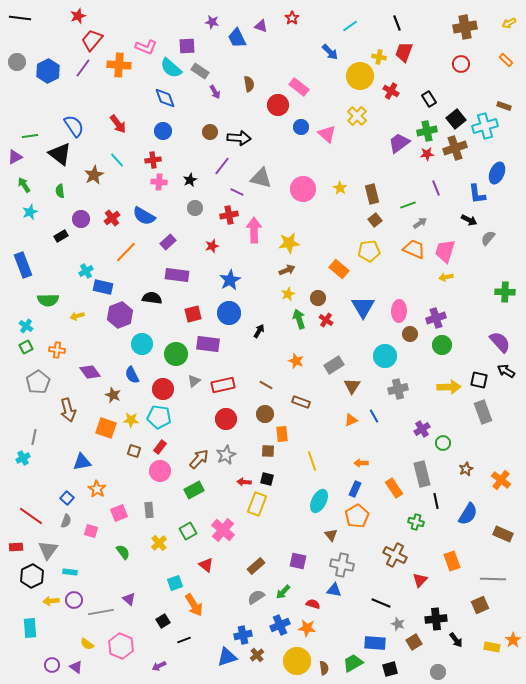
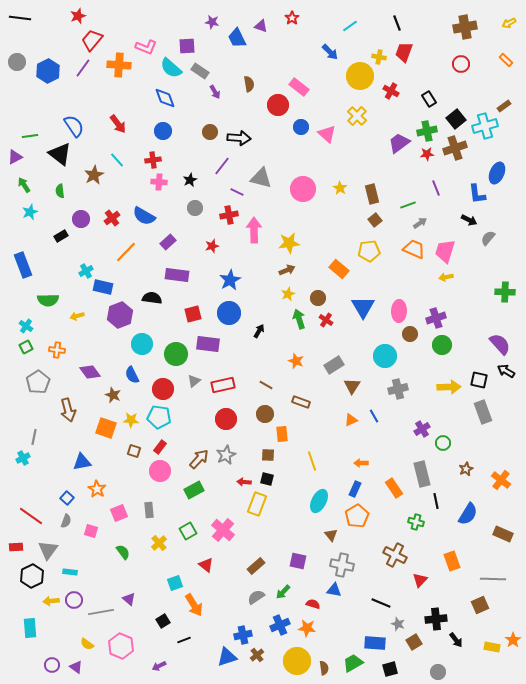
brown rectangle at (504, 106): rotated 56 degrees counterclockwise
purple semicircle at (500, 342): moved 2 px down
brown square at (268, 451): moved 4 px down
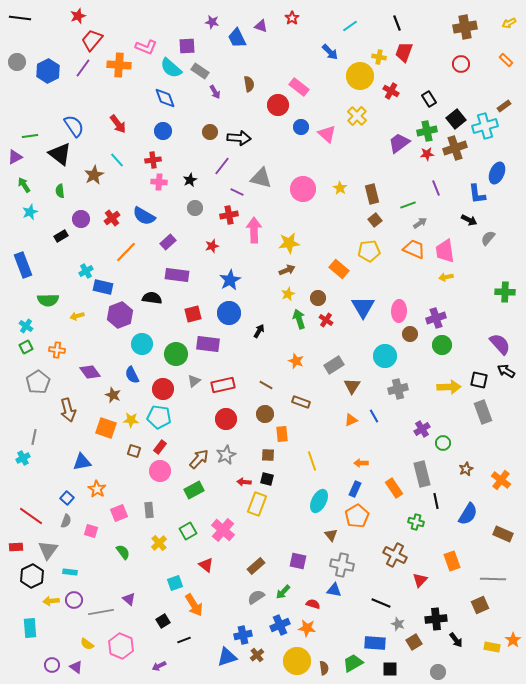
pink trapezoid at (445, 251): rotated 25 degrees counterclockwise
black square at (390, 669): rotated 14 degrees clockwise
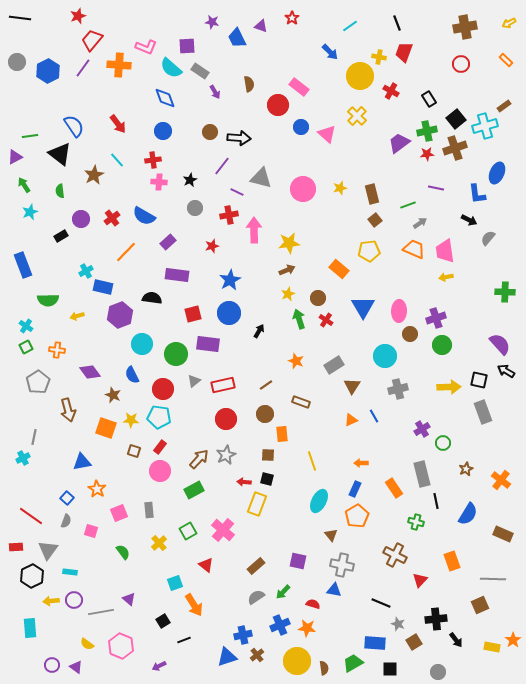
yellow star at (340, 188): rotated 24 degrees clockwise
purple line at (436, 188): rotated 56 degrees counterclockwise
brown line at (266, 385): rotated 64 degrees counterclockwise
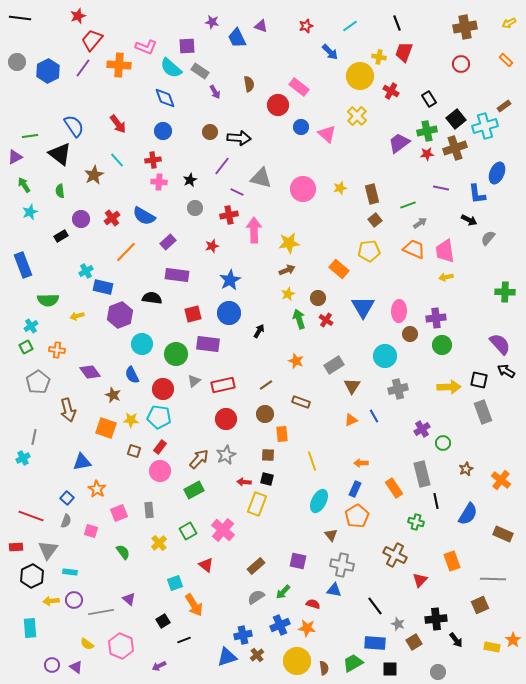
red star at (292, 18): moved 14 px right, 8 px down; rotated 16 degrees clockwise
purple line at (436, 188): moved 5 px right
purple cross at (436, 318): rotated 12 degrees clockwise
cyan cross at (26, 326): moved 5 px right; rotated 24 degrees clockwise
red line at (31, 516): rotated 15 degrees counterclockwise
black line at (381, 603): moved 6 px left, 3 px down; rotated 30 degrees clockwise
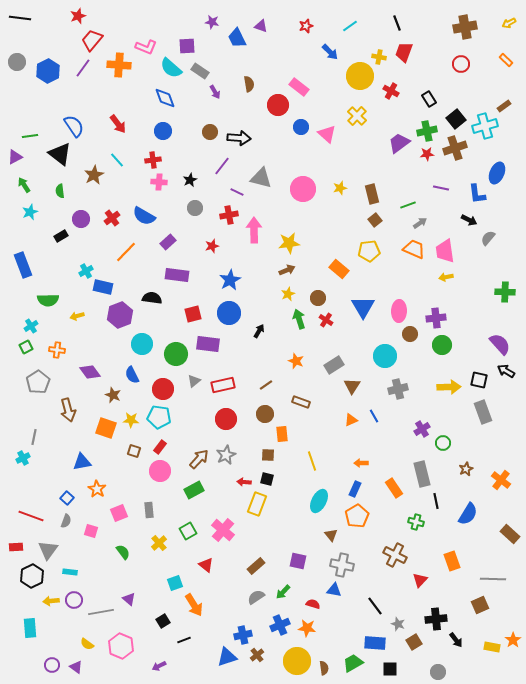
brown rectangle at (503, 534): moved 7 px right; rotated 18 degrees clockwise
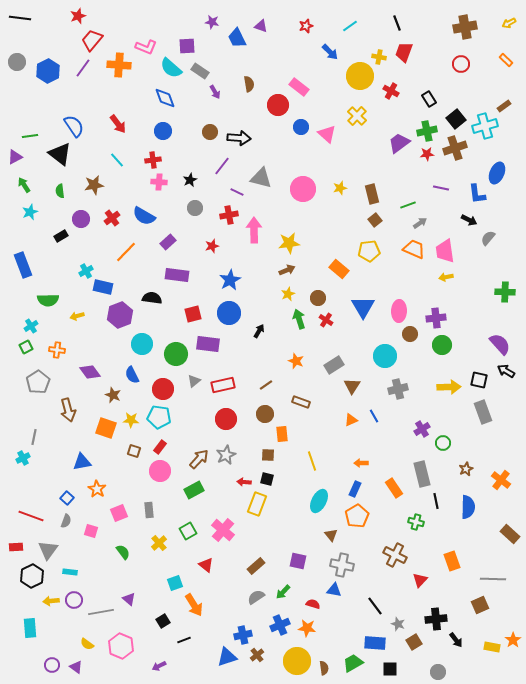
brown star at (94, 175): moved 10 px down; rotated 18 degrees clockwise
blue semicircle at (468, 514): moved 7 px up; rotated 30 degrees counterclockwise
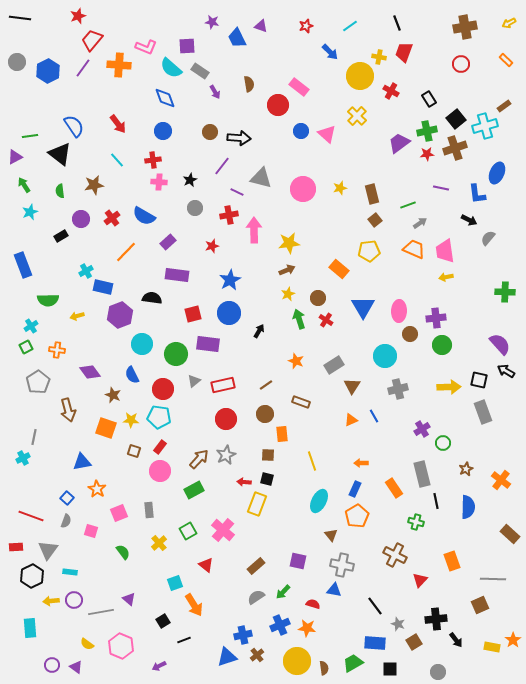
blue circle at (301, 127): moved 4 px down
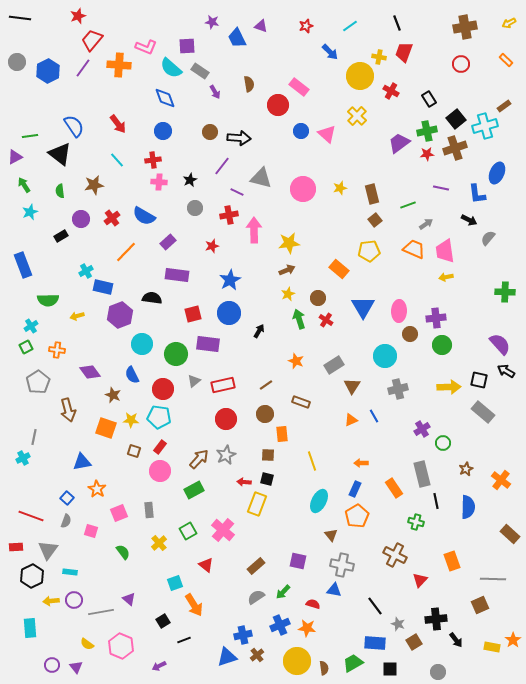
gray arrow at (420, 223): moved 6 px right, 1 px down
gray rectangle at (483, 412): rotated 30 degrees counterclockwise
purple triangle at (76, 667): rotated 16 degrees clockwise
